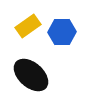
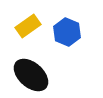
blue hexagon: moved 5 px right; rotated 24 degrees clockwise
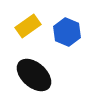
black ellipse: moved 3 px right
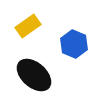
blue hexagon: moved 7 px right, 12 px down
